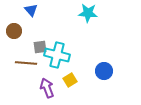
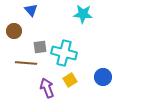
cyan star: moved 5 px left, 1 px down
cyan cross: moved 7 px right, 2 px up
blue circle: moved 1 px left, 6 px down
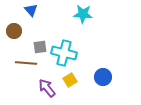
purple arrow: rotated 18 degrees counterclockwise
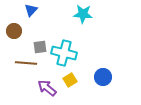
blue triangle: rotated 24 degrees clockwise
purple arrow: rotated 12 degrees counterclockwise
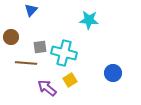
cyan star: moved 6 px right, 6 px down
brown circle: moved 3 px left, 6 px down
blue circle: moved 10 px right, 4 px up
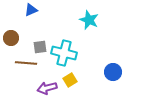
blue triangle: rotated 24 degrees clockwise
cyan star: rotated 18 degrees clockwise
brown circle: moved 1 px down
blue circle: moved 1 px up
purple arrow: rotated 54 degrees counterclockwise
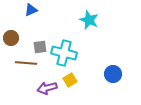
blue circle: moved 2 px down
